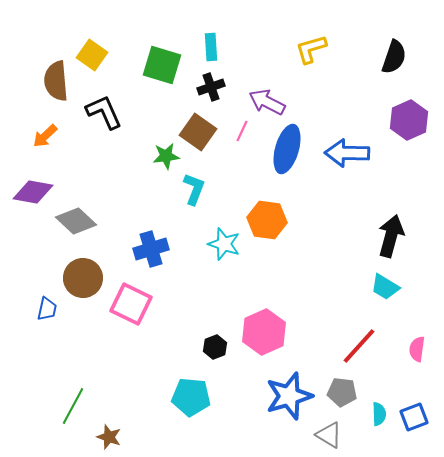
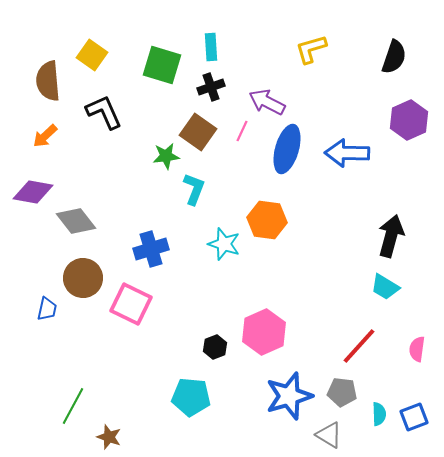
brown semicircle: moved 8 px left
gray diamond: rotated 9 degrees clockwise
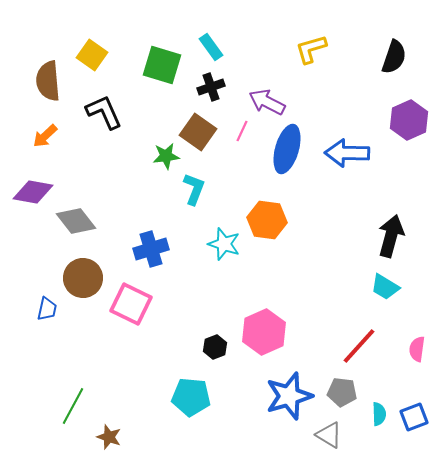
cyan rectangle: rotated 32 degrees counterclockwise
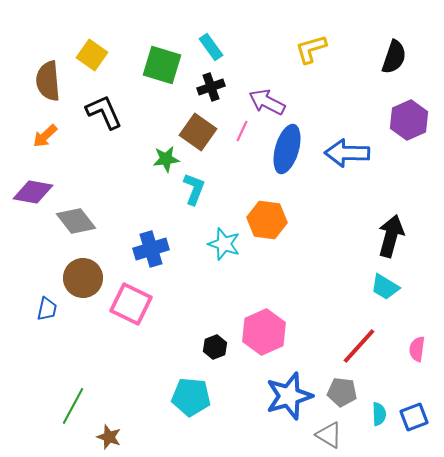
green star: moved 3 px down
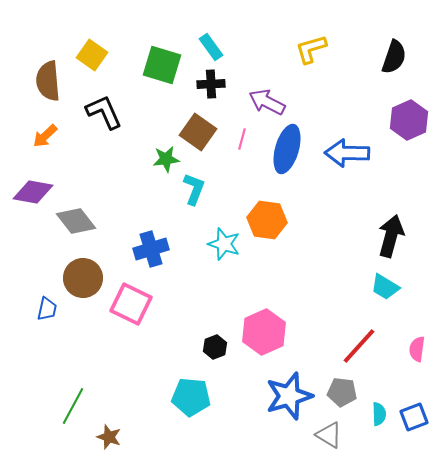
black cross: moved 3 px up; rotated 16 degrees clockwise
pink line: moved 8 px down; rotated 10 degrees counterclockwise
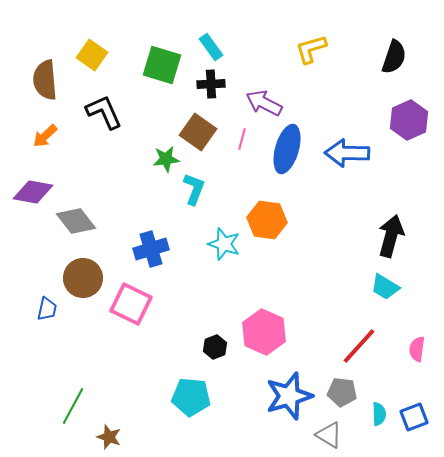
brown semicircle: moved 3 px left, 1 px up
purple arrow: moved 3 px left, 1 px down
pink hexagon: rotated 12 degrees counterclockwise
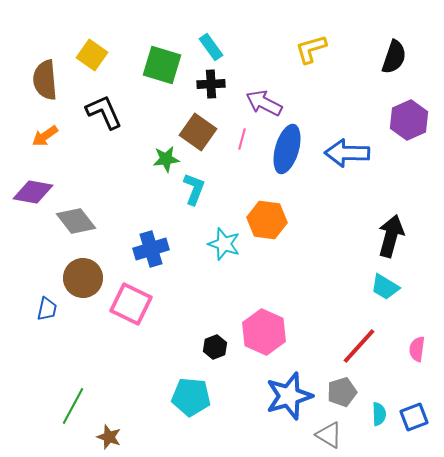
orange arrow: rotated 8 degrees clockwise
gray pentagon: rotated 24 degrees counterclockwise
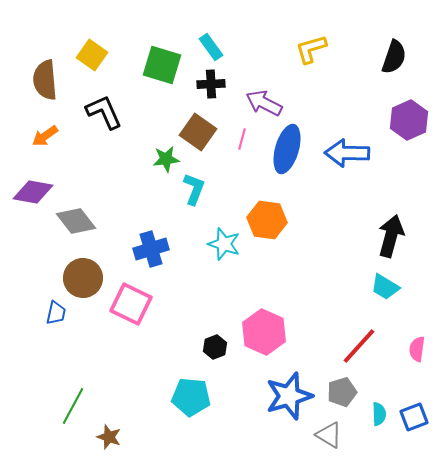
blue trapezoid: moved 9 px right, 4 px down
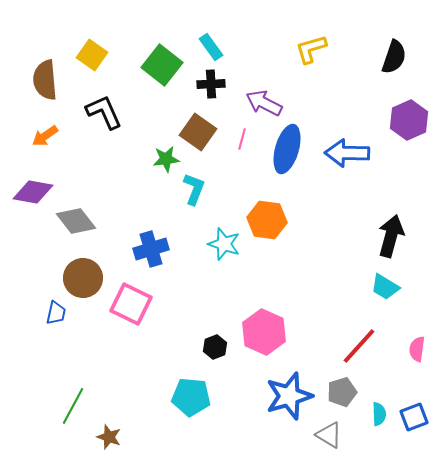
green square: rotated 21 degrees clockwise
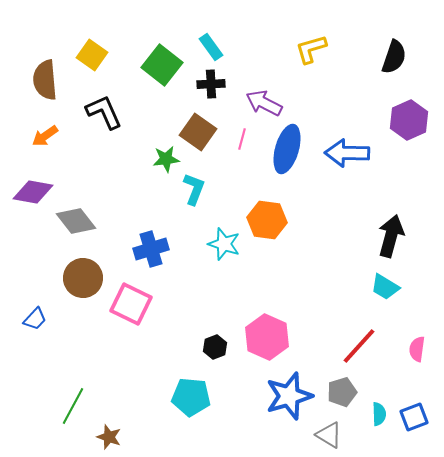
blue trapezoid: moved 21 px left, 6 px down; rotated 30 degrees clockwise
pink hexagon: moved 3 px right, 5 px down
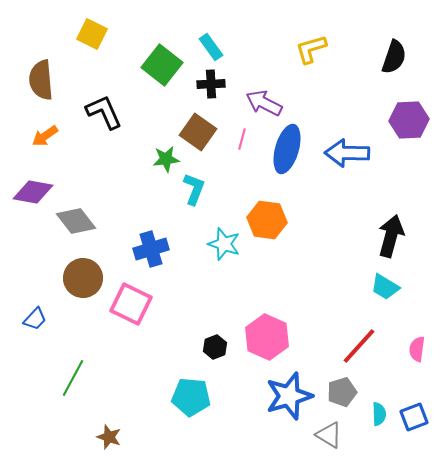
yellow square: moved 21 px up; rotated 8 degrees counterclockwise
brown semicircle: moved 4 px left
purple hexagon: rotated 21 degrees clockwise
green line: moved 28 px up
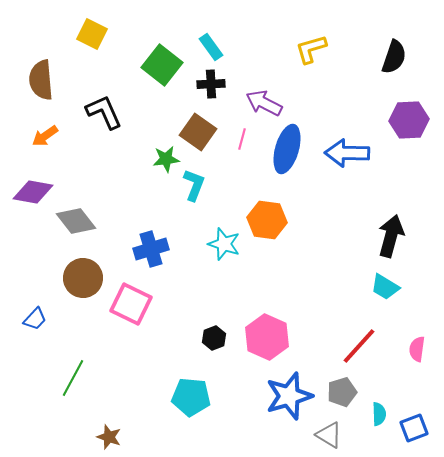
cyan L-shape: moved 4 px up
black hexagon: moved 1 px left, 9 px up
blue square: moved 11 px down
